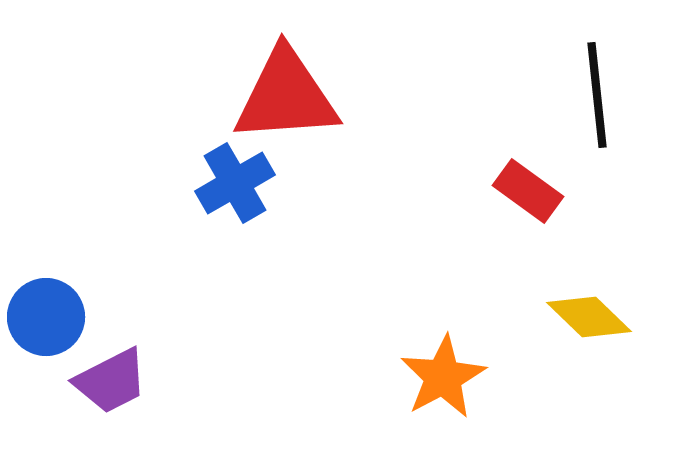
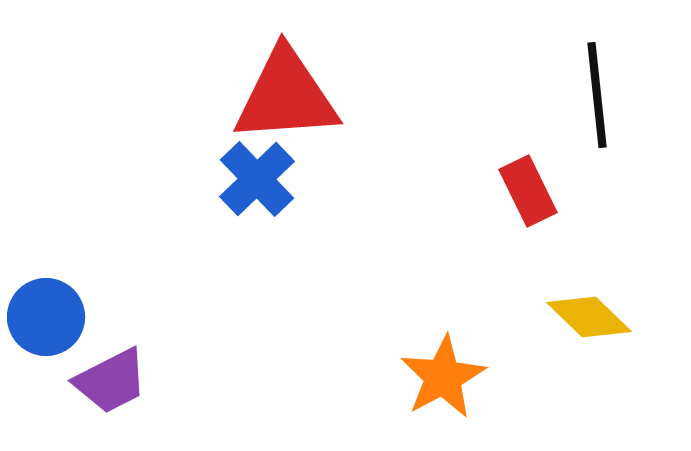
blue cross: moved 22 px right, 4 px up; rotated 14 degrees counterclockwise
red rectangle: rotated 28 degrees clockwise
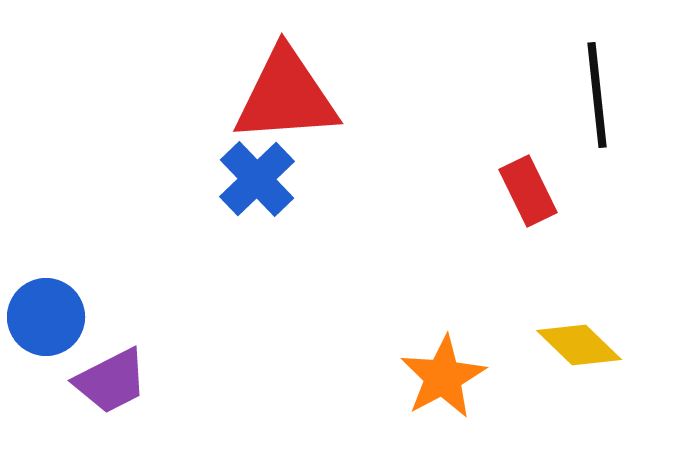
yellow diamond: moved 10 px left, 28 px down
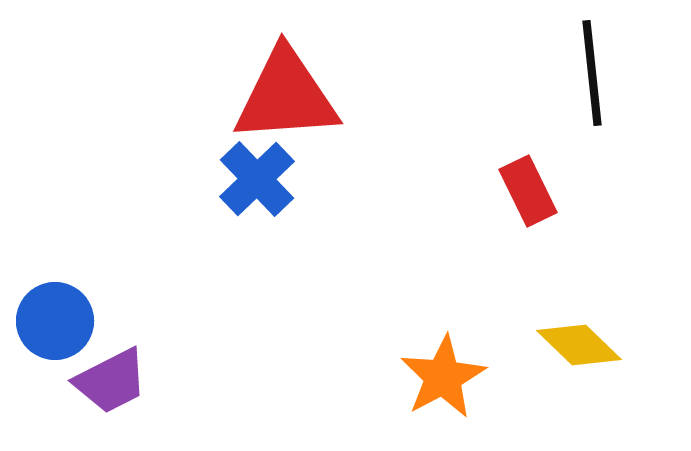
black line: moved 5 px left, 22 px up
blue circle: moved 9 px right, 4 px down
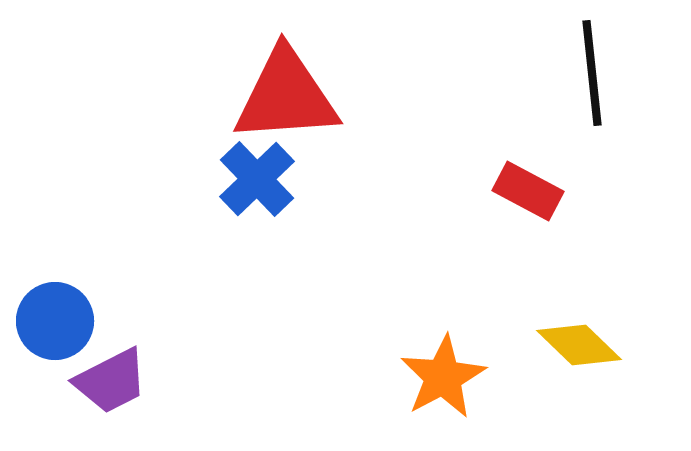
red rectangle: rotated 36 degrees counterclockwise
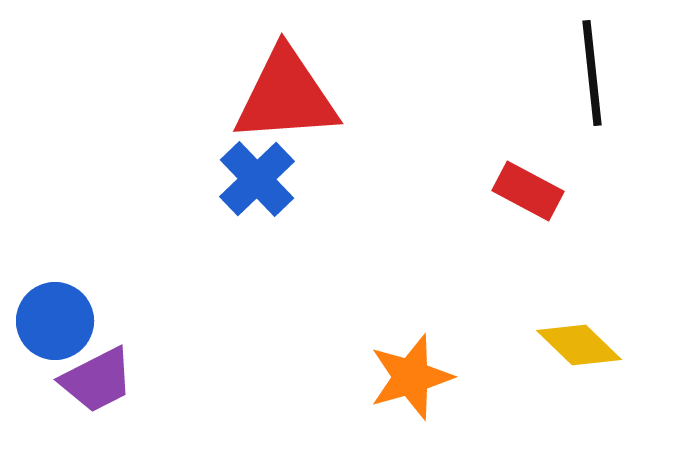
orange star: moved 32 px left; rotated 12 degrees clockwise
purple trapezoid: moved 14 px left, 1 px up
